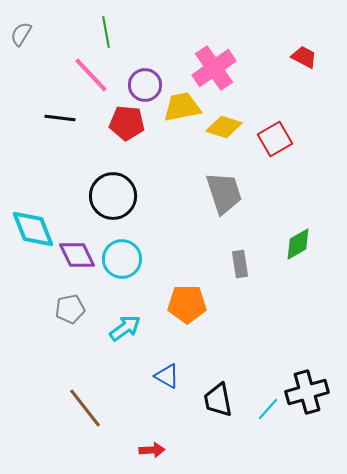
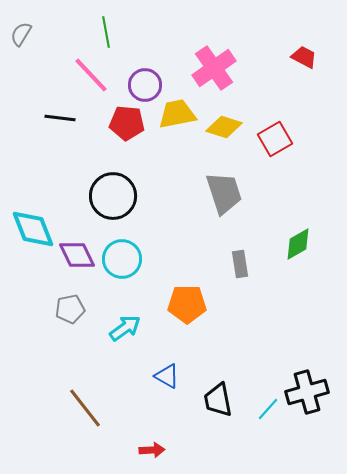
yellow trapezoid: moved 5 px left, 7 px down
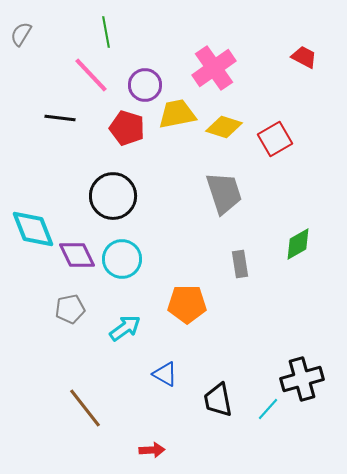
red pentagon: moved 5 px down; rotated 12 degrees clockwise
blue triangle: moved 2 px left, 2 px up
black cross: moved 5 px left, 13 px up
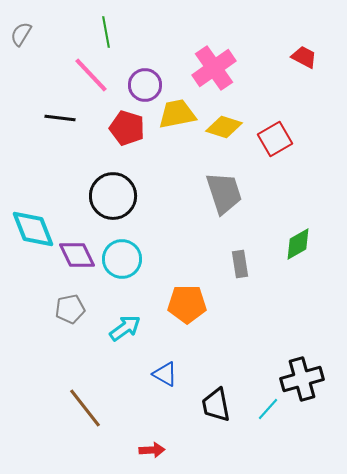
black trapezoid: moved 2 px left, 5 px down
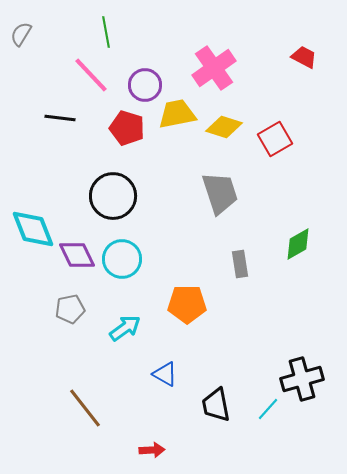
gray trapezoid: moved 4 px left
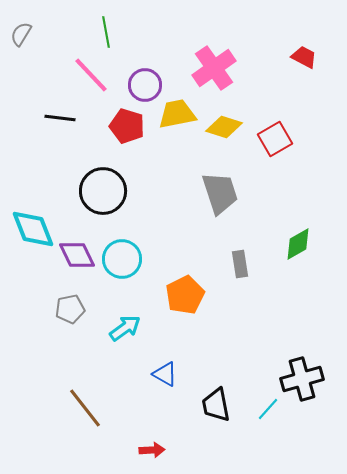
red pentagon: moved 2 px up
black circle: moved 10 px left, 5 px up
orange pentagon: moved 2 px left, 9 px up; rotated 27 degrees counterclockwise
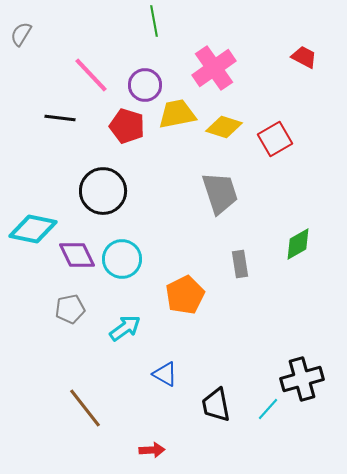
green line: moved 48 px right, 11 px up
cyan diamond: rotated 57 degrees counterclockwise
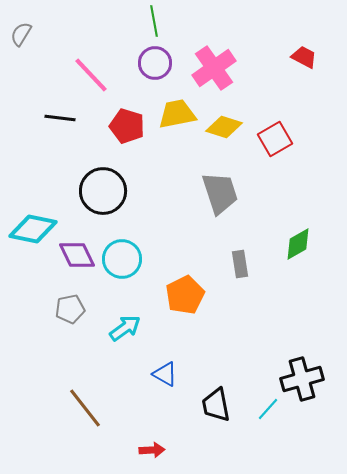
purple circle: moved 10 px right, 22 px up
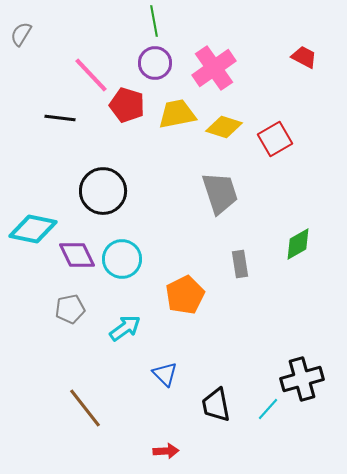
red pentagon: moved 21 px up
blue triangle: rotated 16 degrees clockwise
red arrow: moved 14 px right, 1 px down
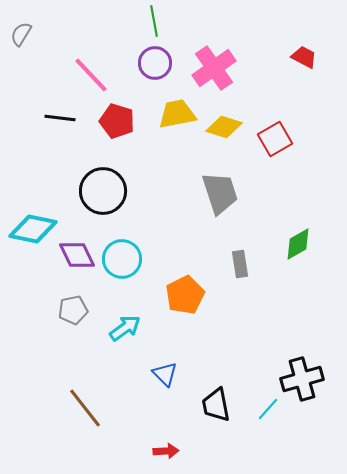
red pentagon: moved 10 px left, 16 px down
gray pentagon: moved 3 px right, 1 px down
